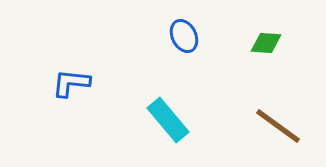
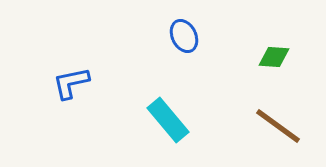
green diamond: moved 8 px right, 14 px down
blue L-shape: rotated 18 degrees counterclockwise
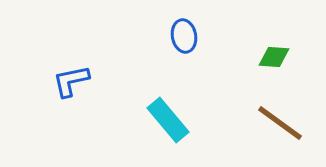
blue ellipse: rotated 16 degrees clockwise
blue L-shape: moved 2 px up
brown line: moved 2 px right, 3 px up
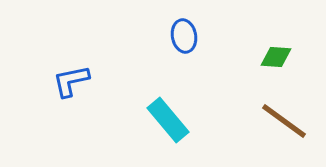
green diamond: moved 2 px right
brown line: moved 4 px right, 2 px up
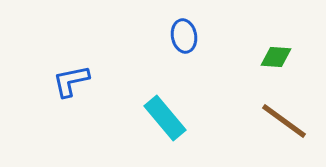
cyan rectangle: moved 3 px left, 2 px up
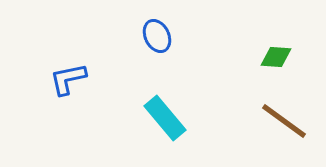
blue ellipse: moved 27 px left; rotated 16 degrees counterclockwise
blue L-shape: moved 3 px left, 2 px up
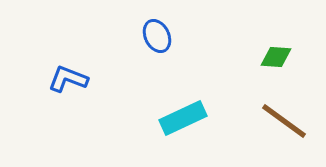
blue L-shape: rotated 33 degrees clockwise
cyan rectangle: moved 18 px right; rotated 75 degrees counterclockwise
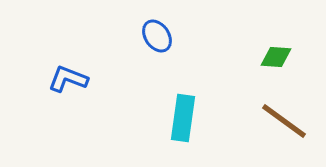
blue ellipse: rotated 8 degrees counterclockwise
cyan rectangle: rotated 57 degrees counterclockwise
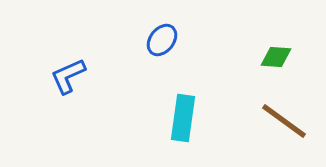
blue ellipse: moved 5 px right, 4 px down; rotated 72 degrees clockwise
blue L-shape: moved 3 px up; rotated 45 degrees counterclockwise
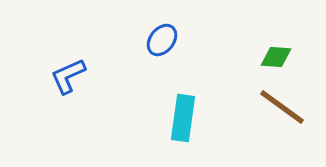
brown line: moved 2 px left, 14 px up
